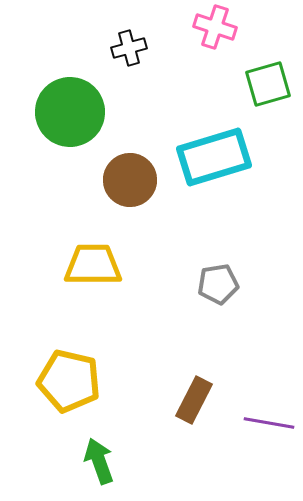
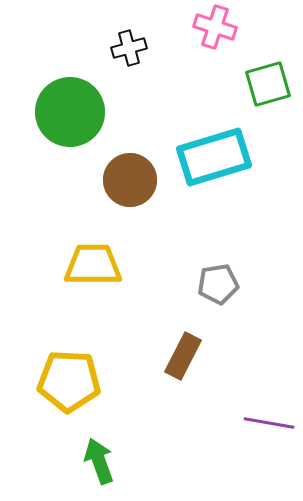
yellow pentagon: rotated 10 degrees counterclockwise
brown rectangle: moved 11 px left, 44 px up
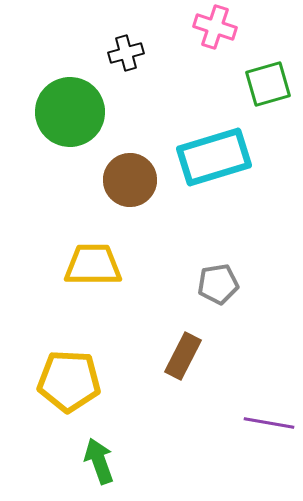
black cross: moved 3 px left, 5 px down
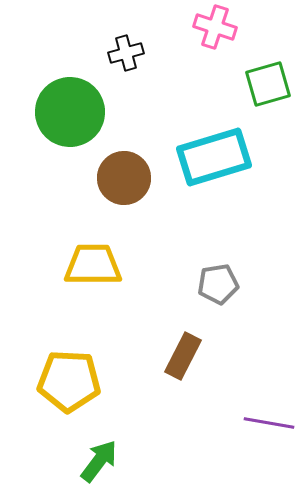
brown circle: moved 6 px left, 2 px up
green arrow: rotated 57 degrees clockwise
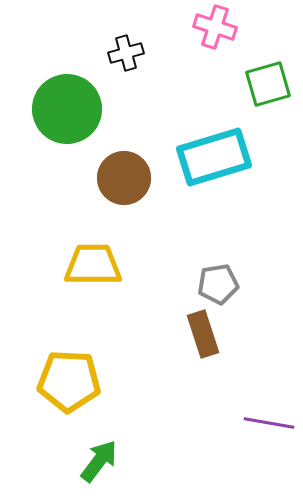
green circle: moved 3 px left, 3 px up
brown rectangle: moved 20 px right, 22 px up; rotated 45 degrees counterclockwise
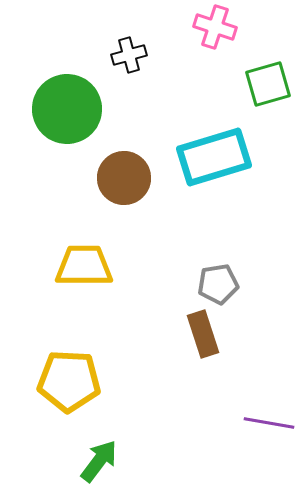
black cross: moved 3 px right, 2 px down
yellow trapezoid: moved 9 px left, 1 px down
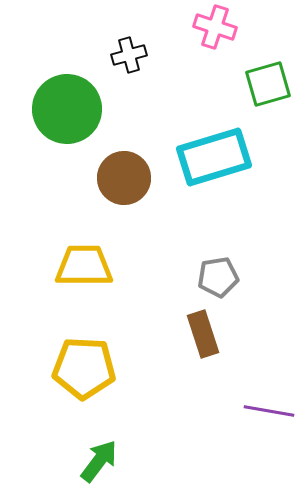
gray pentagon: moved 7 px up
yellow pentagon: moved 15 px right, 13 px up
purple line: moved 12 px up
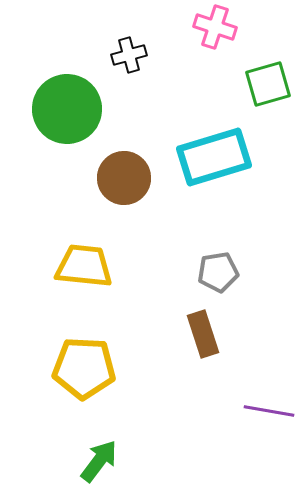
yellow trapezoid: rotated 6 degrees clockwise
gray pentagon: moved 5 px up
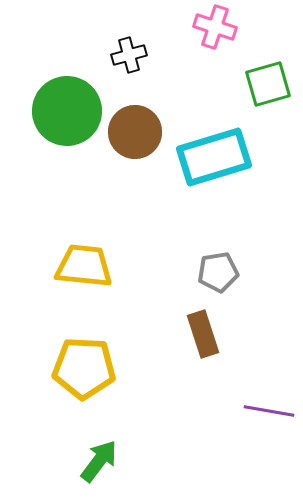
green circle: moved 2 px down
brown circle: moved 11 px right, 46 px up
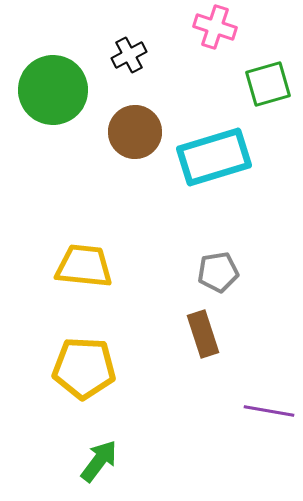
black cross: rotated 12 degrees counterclockwise
green circle: moved 14 px left, 21 px up
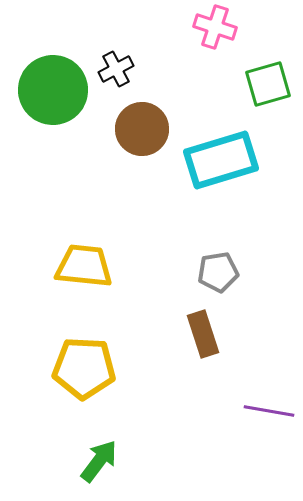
black cross: moved 13 px left, 14 px down
brown circle: moved 7 px right, 3 px up
cyan rectangle: moved 7 px right, 3 px down
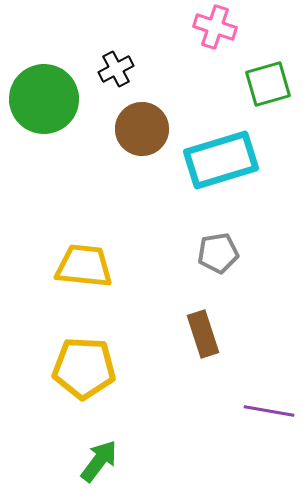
green circle: moved 9 px left, 9 px down
gray pentagon: moved 19 px up
